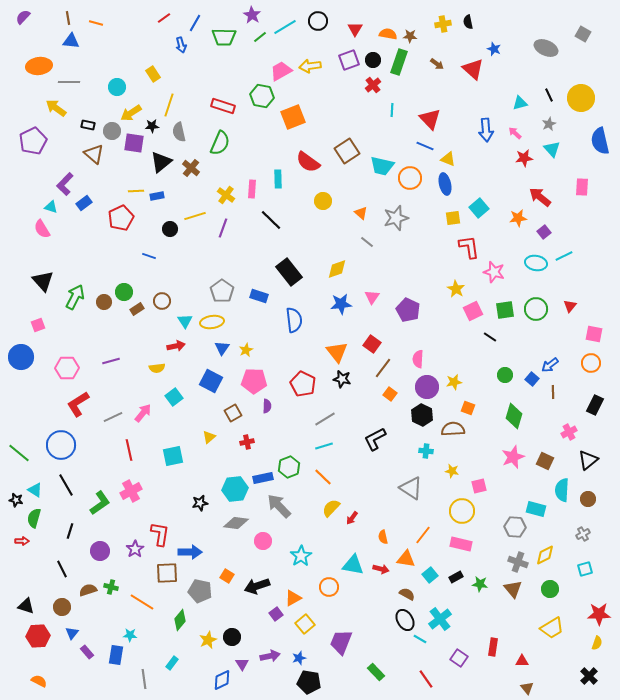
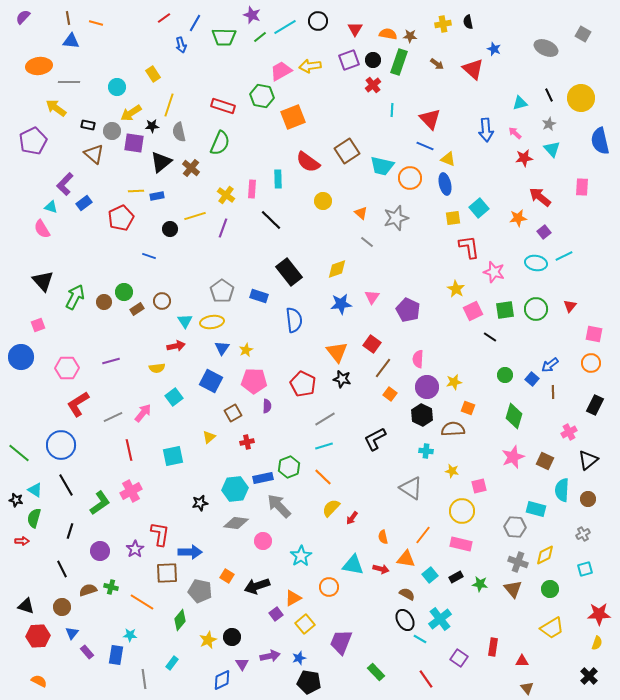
purple star at (252, 15): rotated 12 degrees counterclockwise
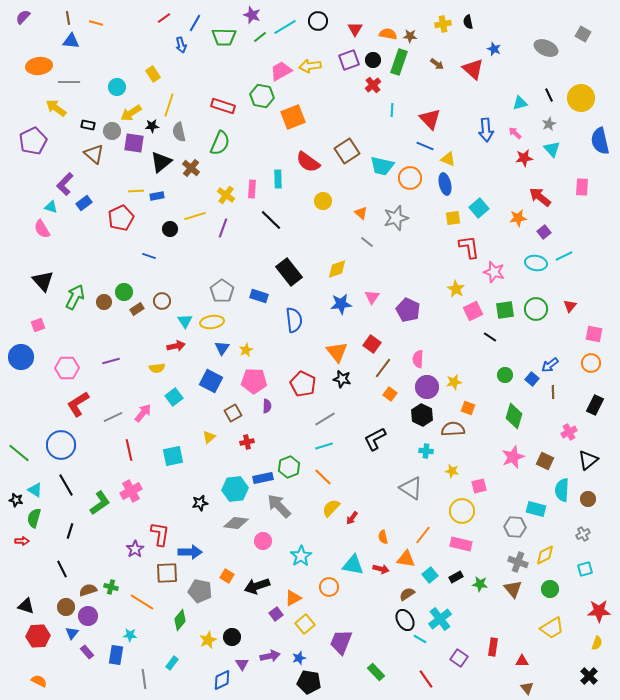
purple circle at (100, 551): moved 12 px left, 65 px down
brown semicircle at (407, 594): rotated 63 degrees counterclockwise
brown circle at (62, 607): moved 4 px right
red star at (599, 614): moved 3 px up
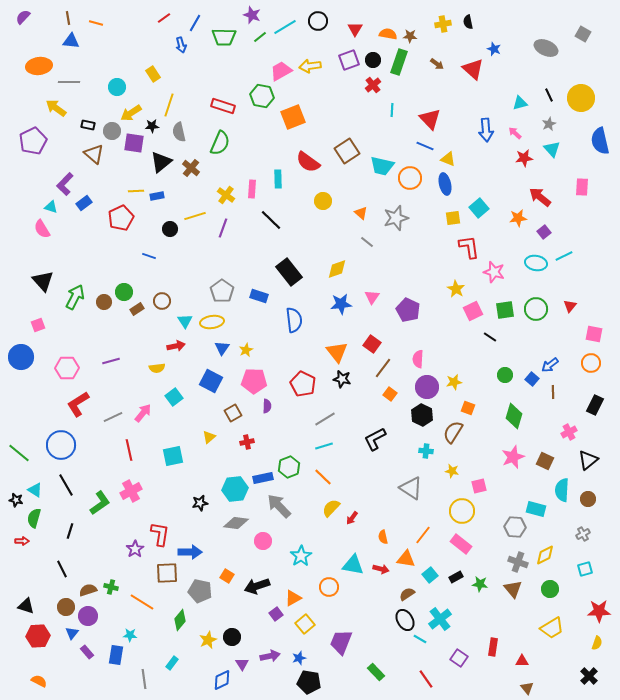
brown semicircle at (453, 429): moved 3 px down; rotated 55 degrees counterclockwise
pink rectangle at (461, 544): rotated 25 degrees clockwise
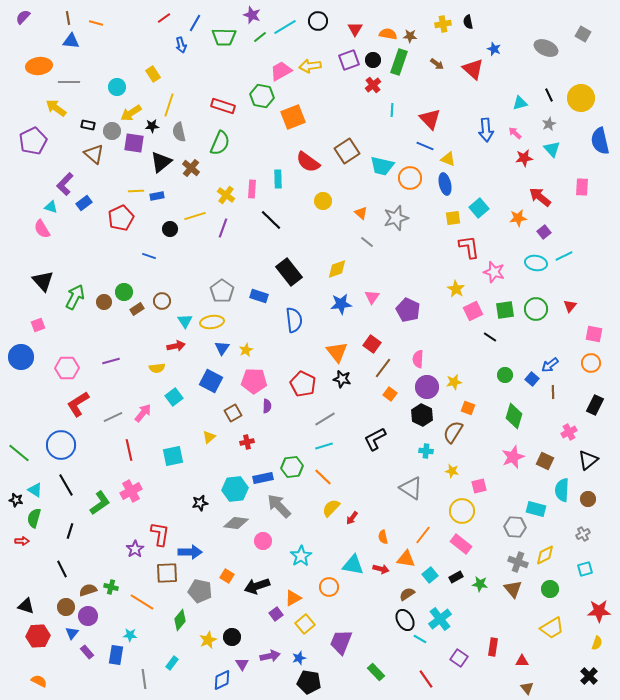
green hexagon at (289, 467): moved 3 px right; rotated 15 degrees clockwise
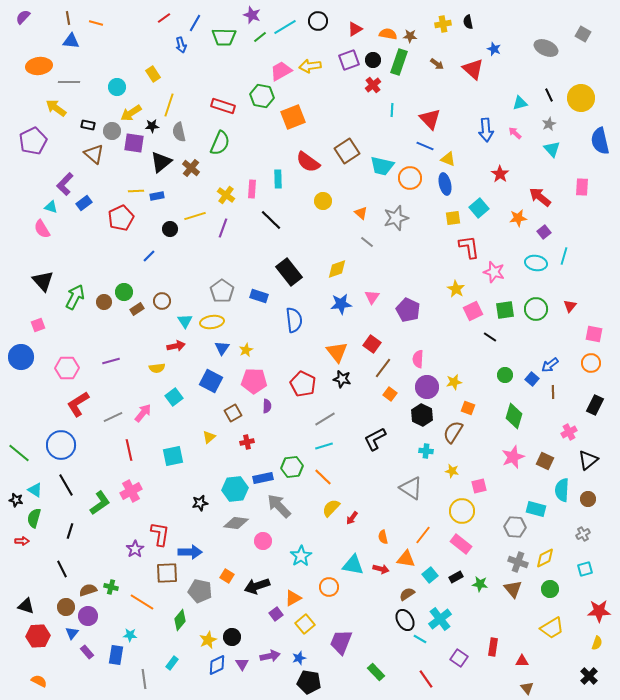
red triangle at (355, 29): rotated 28 degrees clockwise
red star at (524, 158): moved 24 px left, 16 px down; rotated 30 degrees counterclockwise
blue line at (149, 256): rotated 64 degrees counterclockwise
cyan line at (564, 256): rotated 48 degrees counterclockwise
yellow diamond at (545, 555): moved 3 px down
blue diamond at (222, 680): moved 5 px left, 15 px up
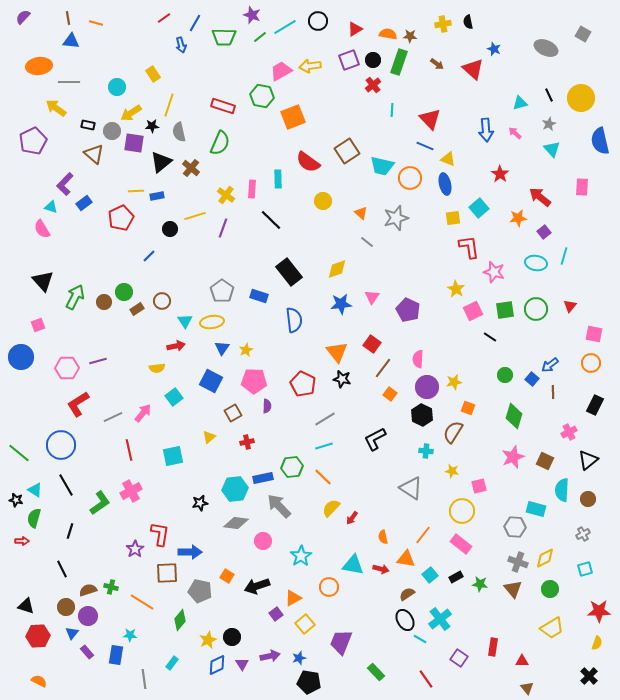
purple line at (111, 361): moved 13 px left
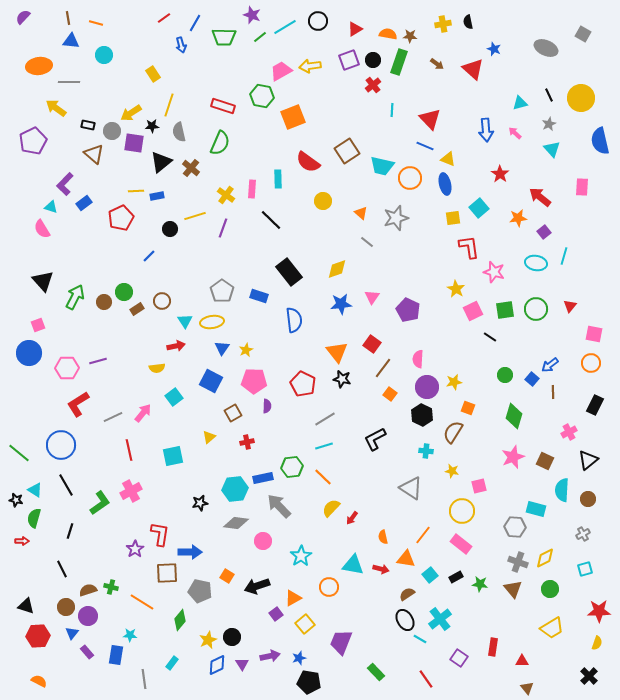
cyan circle at (117, 87): moved 13 px left, 32 px up
blue circle at (21, 357): moved 8 px right, 4 px up
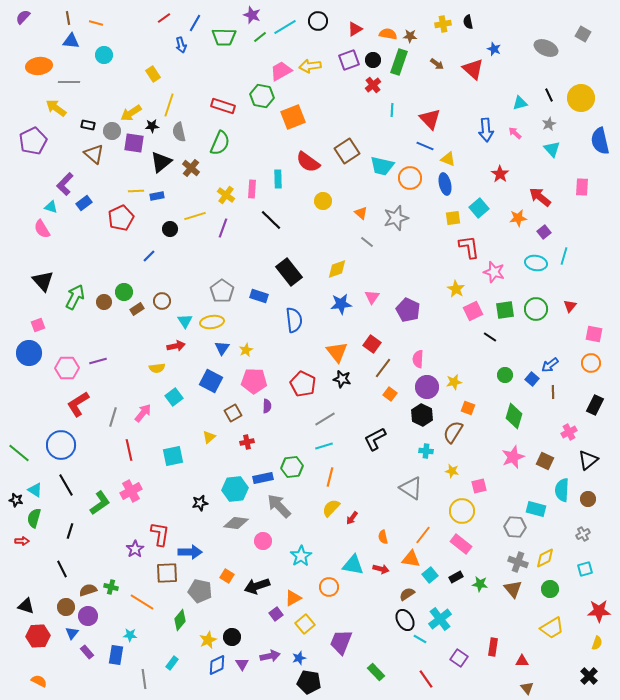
gray line at (113, 417): rotated 48 degrees counterclockwise
orange line at (323, 477): moved 7 px right; rotated 60 degrees clockwise
orange triangle at (406, 559): moved 5 px right
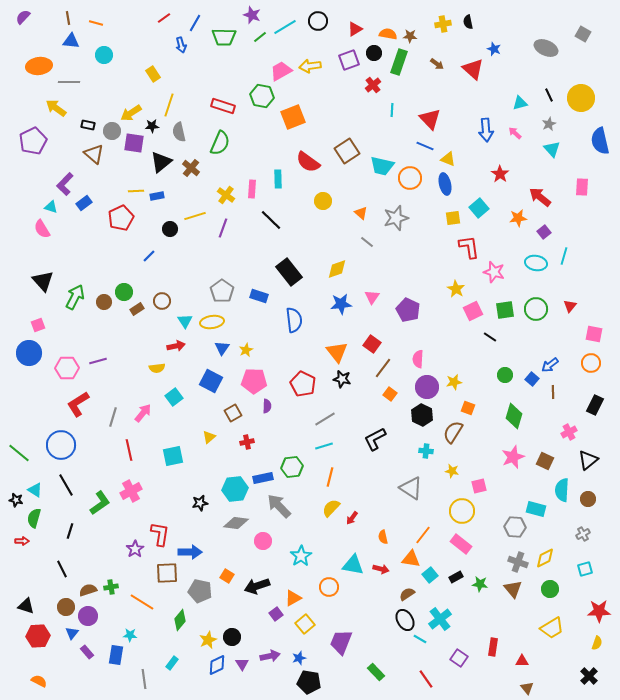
black circle at (373, 60): moved 1 px right, 7 px up
green cross at (111, 587): rotated 24 degrees counterclockwise
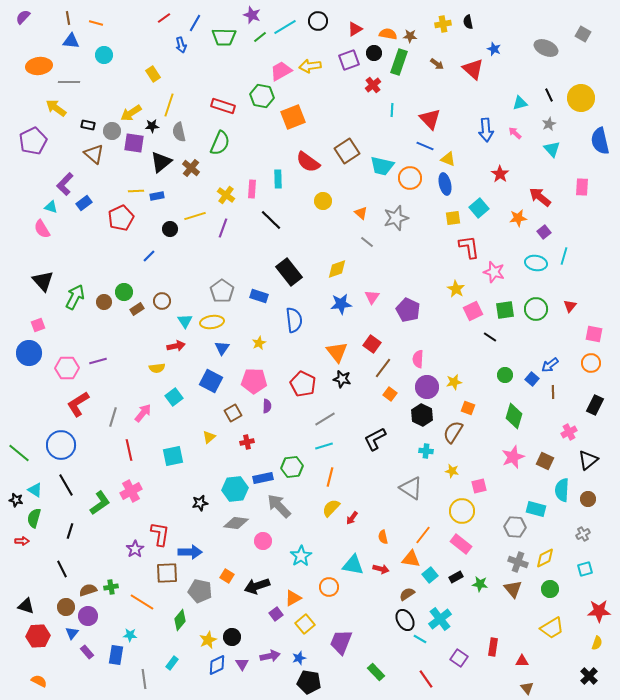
yellow star at (246, 350): moved 13 px right, 7 px up
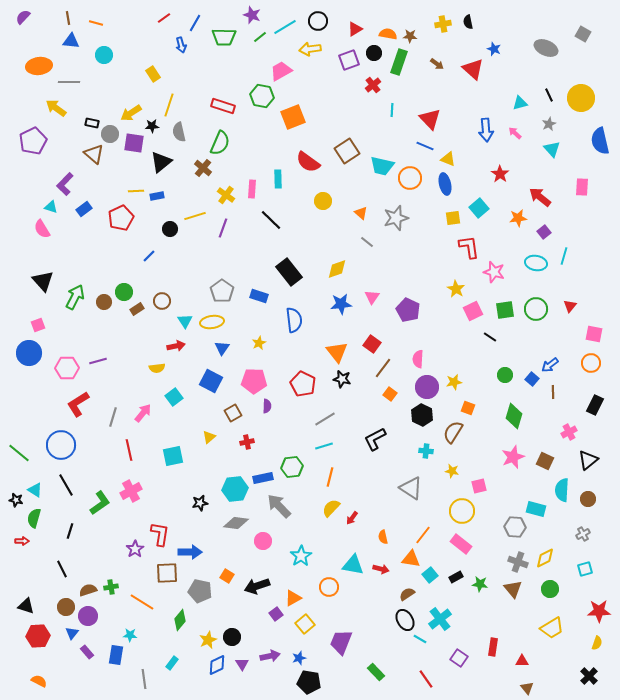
yellow arrow at (310, 66): moved 17 px up
black rectangle at (88, 125): moved 4 px right, 2 px up
gray circle at (112, 131): moved 2 px left, 3 px down
brown cross at (191, 168): moved 12 px right
blue rectangle at (84, 203): moved 6 px down
